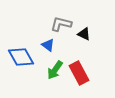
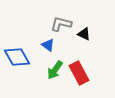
blue diamond: moved 4 px left
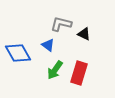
blue diamond: moved 1 px right, 4 px up
red rectangle: rotated 45 degrees clockwise
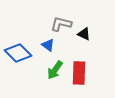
blue diamond: rotated 16 degrees counterclockwise
red rectangle: rotated 15 degrees counterclockwise
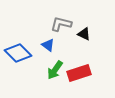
red rectangle: rotated 70 degrees clockwise
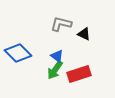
blue triangle: moved 9 px right, 11 px down
red rectangle: moved 1 px down
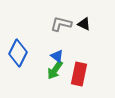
black triangle: moved 10 px up
blue diamond: rotated 72 degrees clockwise
red rectangle: rotated 60 degrees counterclockwise
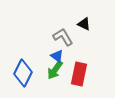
gray L-shape: moved 2 px right, 13 px down; rotated 45 degrees clockwise
blue diamond: moved 5 px right, 20 px down
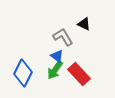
red rectangle: rotated 55 degrees counterclockwise
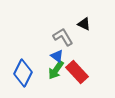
green arrow: moved 1 px right
red rectangle: moved 2 px left, 2 px up
